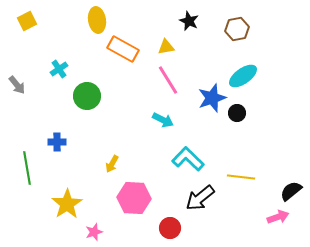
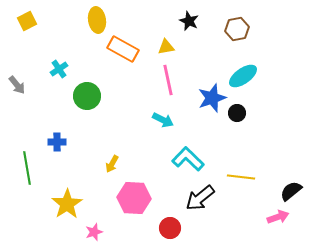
pink line: rotated 20 degrees clockwise
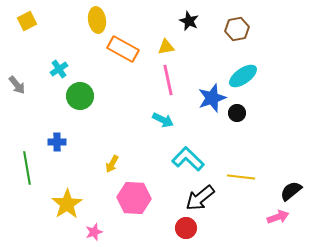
green circle: moved 7 px left
red circle: moved 16 px right
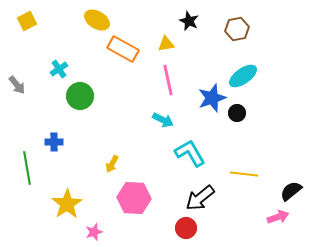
yellow ellipse: rotated 50 degrees counterclockwise
yellow triangle: moved 3 px up
blue cross: moved 3 px left
cyan L-shape: moved 2 px right, 6 px up; rotated 16 degrees clockwise
yellow line: moved 3 px right, 3 px up
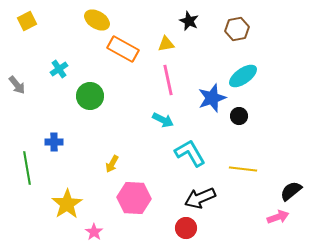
green circle: moved 10 px right
black circle: moved 2 px right, 3 px down
yellow line: moved 1 px left, 5 px up
black arrow: rotated 16 degrees clockwise
pink star: rotated 18 degrees counterclockwise
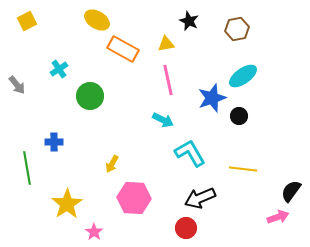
black semicircle: rotated 15 degrees counterclockwise
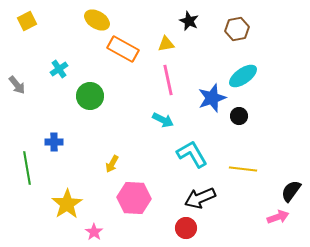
cyan L-shape: moved 2 px right, 1 px down
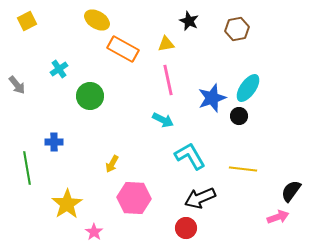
cyan ellipse: moved 5 px right, 12 px down; rotated 20 degrees counterclockwise
cyan L-shape: moved 2 px left, 2 px down
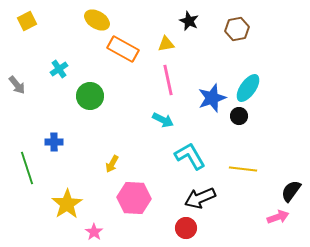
green line: rotated 8 degrees counterclockwise
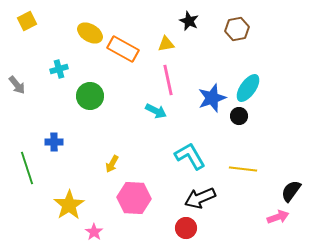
yellow ellipse: moved 7 px left, 13 px down
cyan cross: rotated 18 degrees clockwise
cyan arrow: moved 7 px left, 9 px up
yellow star: moved 2 px right, 1 px down
